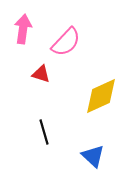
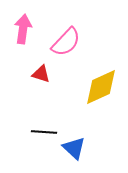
yellow diamond: moved 9 px up
black line: rotated 70 degrees counterclockwise
blue triangle: moved 19 px left, 8 px up
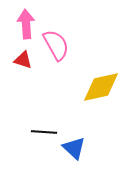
pink arrow: moved 3 px right, 5 px up; rotated 12 degrees counterclockwise
pink semicircle: moved 10 px left, 3 px down; rotated 72 degrees counterclockwise
red triangle: moved 18 px left, 14 px up
yellow diamond: rotated 12 degrees clockwise
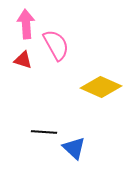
yellow diamond: rotated 36 degrees clockwise
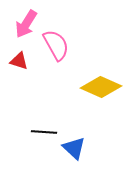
pink arrow: rotated 144 degrees counterclockwise
red triangle: moved 4 px left, 1 px down
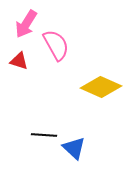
black line: moved 3 px down
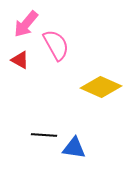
pink arrow: rotated 8 degrees clockwise
red triangle: moved 1 px right, 1 px up; rotated 12 degrees clockwise
blue triangle: rotated 35 degrees counterclockwise
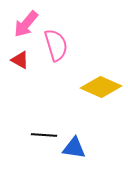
pink semicircle: rotated 12 degrees clockwise
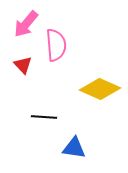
pink semicircle: rotated 12 degrees clockwise
red triangle: moved 3 px right, 5 px down; rotated 18 degrees clockwise
yellow diamond: moved 1 px left, 2 px down
black line: moved 18 px up
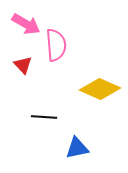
pink arrow: rotated 100 degrees counterclockwise
blue triangle: moved 3 px right; rotated 20 degrees counterclockwise
